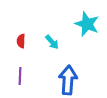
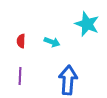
cyan arrow: rotated 28 degrees counterclockwise
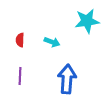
cyan star: moved 3 px up; rotated 30 degrees counterclockwise
red semicircle: moved 1 px left, 1 px up
blue arrow: moved 1 px left, 1 px up
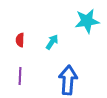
cyan arrow: rotated 77 degrees counterclockwise
blue arrow: moved 1 px right, 1 px down
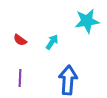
red semicircle: rotated 56 degrees counterclockwise
purple line: moved 2 px down
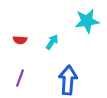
red semicircle: rotated 32 degrees counterclockwise
purple line: rotated 18 degrees clockwise
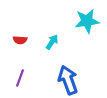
blue arrow: rotated 24 degrees counterclockwise
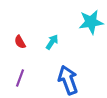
cyan star: moved 4 px right, 1 px down
red semicircle: moved 2 px down; rotated 56 degrees clockwise
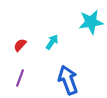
red semicircle: moved 3 px down; rotated 72 degrees clockwise
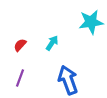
cyan arrow: moved 1 px down
